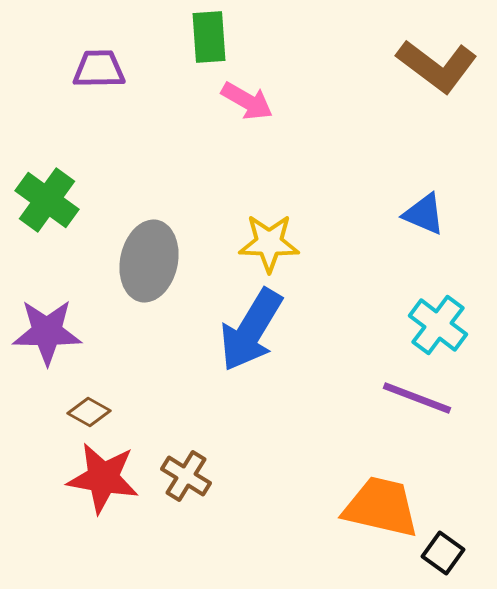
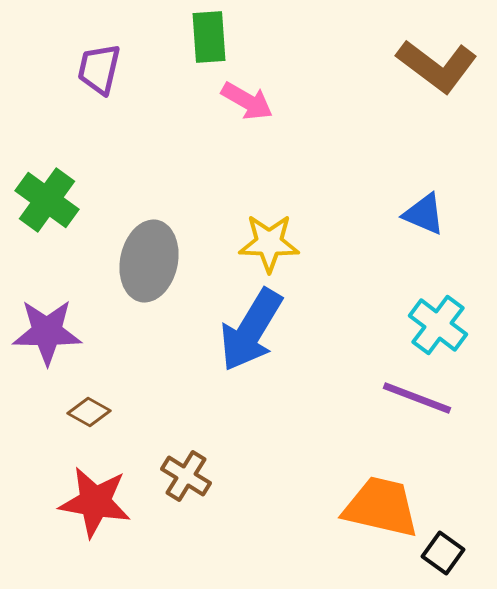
purple trapezoid: rotated 76 degrees counterclockwise
red star: moved 8 px left, 24 px down
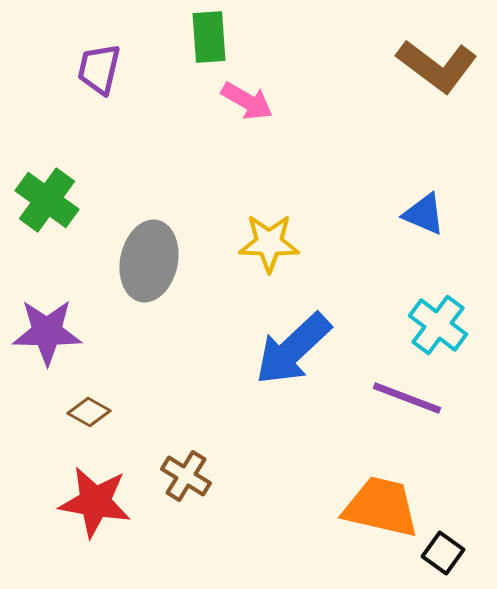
blue arrow: moved 42 px right, 19 px down; rotated 16 degrees clockwise
purple line: moved 10 px left
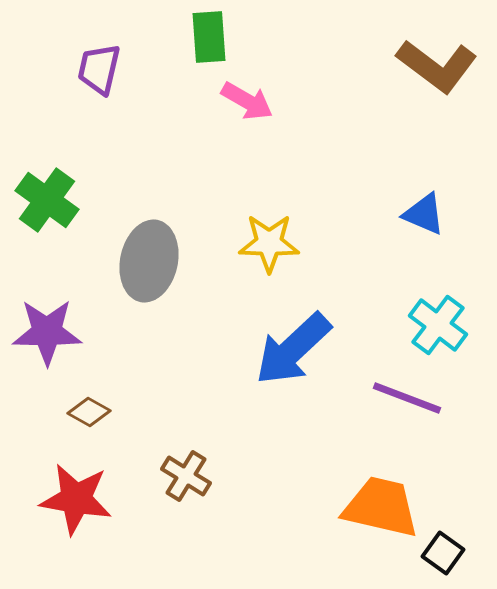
red star: moved 19 px left, 3 px up
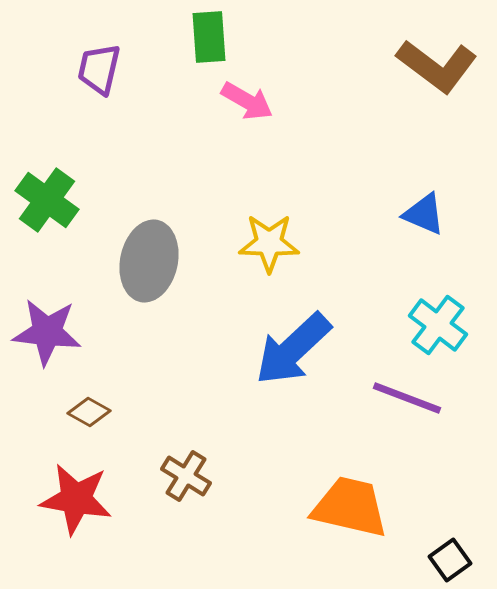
purple star: rotated 6 degrees clockwise
orange trapezoid: moved 31 px left
black square: moved 7 px right, 7 px down; rotated 18 degrees clockwise
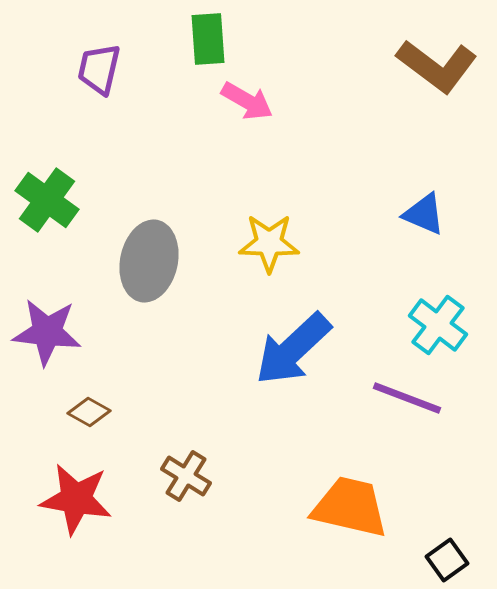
green rectangle: moved 1 px left, 2 px down
black square: moved 3 px left
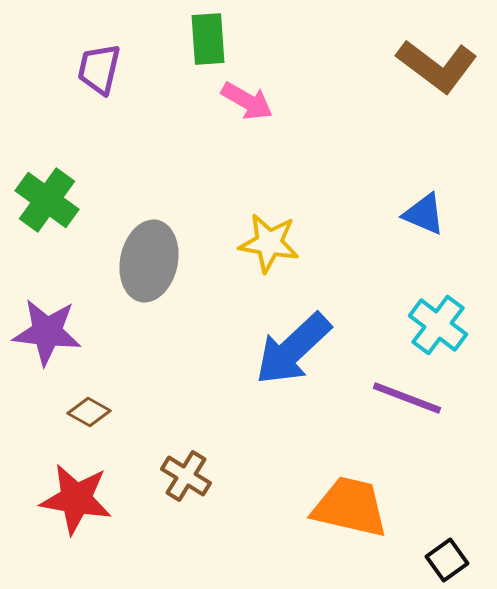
yellow star: rotated 8 degrees clockwise
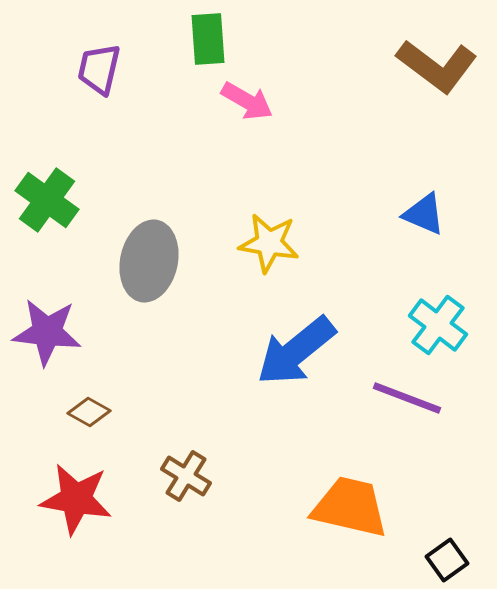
blue arrow: moved 3 px right, 2 px down; rotated 4 degrees clockwise
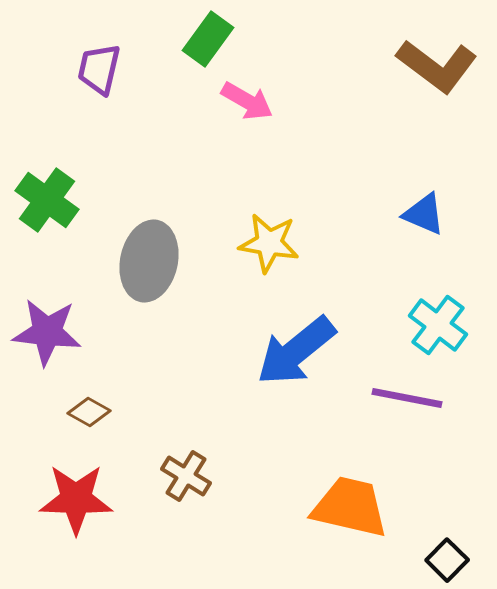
green rectangle: rotated 40 degrees clockwise
purple line: rotated 10 degrees counterclockwise
red star: rotated 8 degrees counterclockwise
black square: rotated 9 degrees counterclockwise
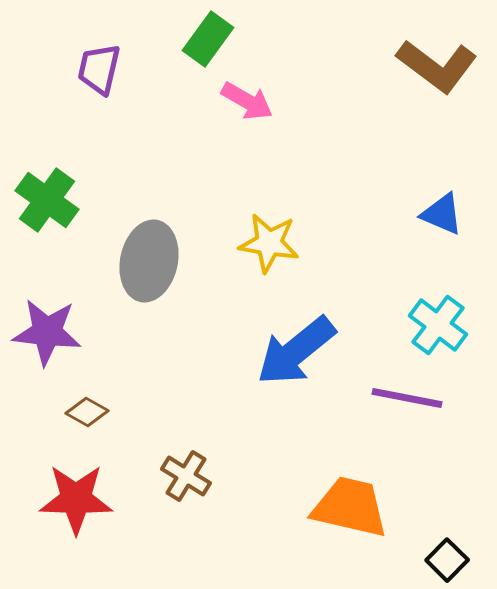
blue triangle: moved 18 px right
brown diamond: moved 2 px left
